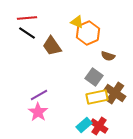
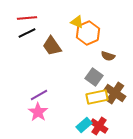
black line: rotated 60 degrees counterclockwise
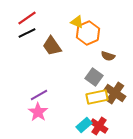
red line: rotated 30 degrees counterclockwise
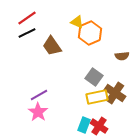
orange hexagon: moved 2 px right
brown semicircle: moved 14 px right; rotated 24 degrees counterclockwise
cyan rectangle: rotated 28 degrees counterclockwise
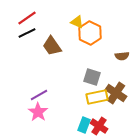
orange hexagon: rotated 10 degrees counterclockwise
gray square: moved 2 px left; rotated 18 degrees counterclockwise
brown cross: moved 1 px right
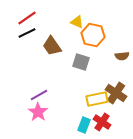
orange hexagon: moved 3 px right, 2 px down; rotated 15 degrees counterclockwise
gray square: moved 11 px left, 15 px up
yellow rectangle: moved 2 px down
red cross: moved 3 px right, 4 px up
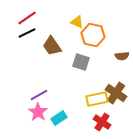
cyan rectangle: moved 25 px left, 7 px up; rotated 35 degrees clockwise
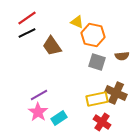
gray square: moved 16 px right
brown cross: rotated 10 degrees counterclockwise
